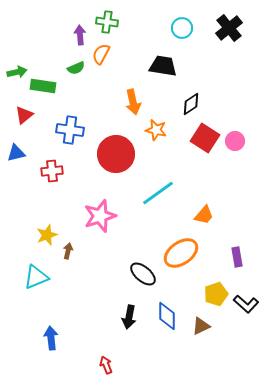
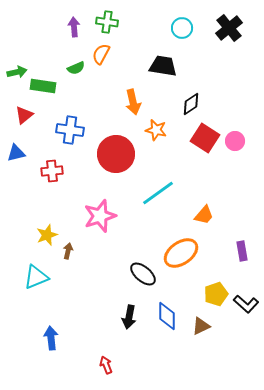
purple arrow: moved 6 px left, 8 px up
purple rectangle: moved 5 px right, 6 px up
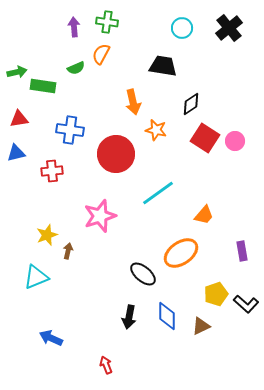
red triangle: moved 5 px left, 4 px down; rotated 30 degrees clockwise
blue arrow: rotated 60 degrees counterclockwise
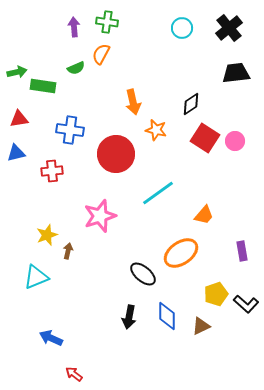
black trapezoid: moved 73 px right, 7 px down; rotated 16 degrees counterclockwise
red arrow: moved 32 px left, 9 px down; rotated 30 degrees counterclockwise
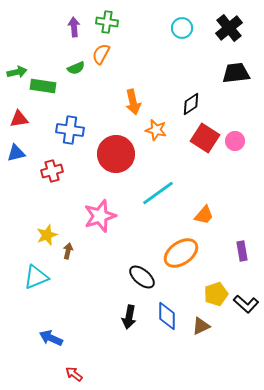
red cross: rotated 10 degrees counterclockwise
black ellipse: moved 1 px left, 3 px down
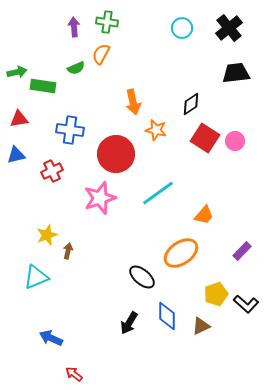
blue triangle: moved 2 px down
red cross: rotated 10 degrees counterclockwise
pink star: moved 18 px up
purple rectangle: rotated 54 degrees clockwise
black arrow: moved 6 px down; rotated 20 degrees clockwise
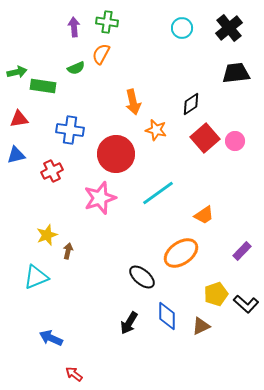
red square: rotated 16 degrees clockwise
orange trapezoid: rotated 15 degrees clockwise
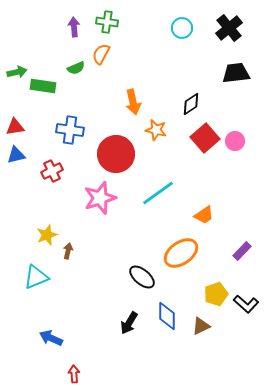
red triangle: moved 4 px left, 8 px down
red arrow: rotated 48 degrees clockwise
